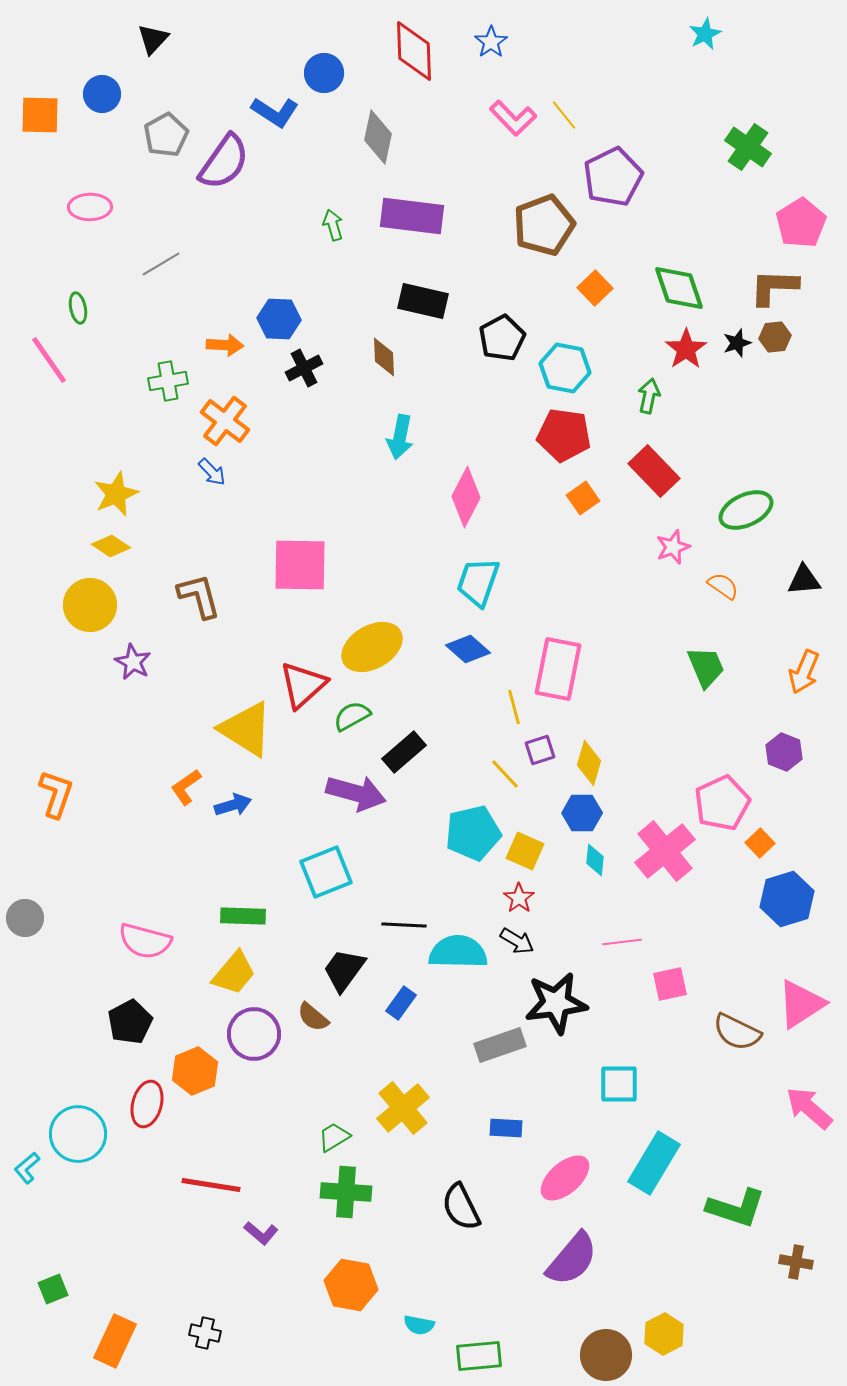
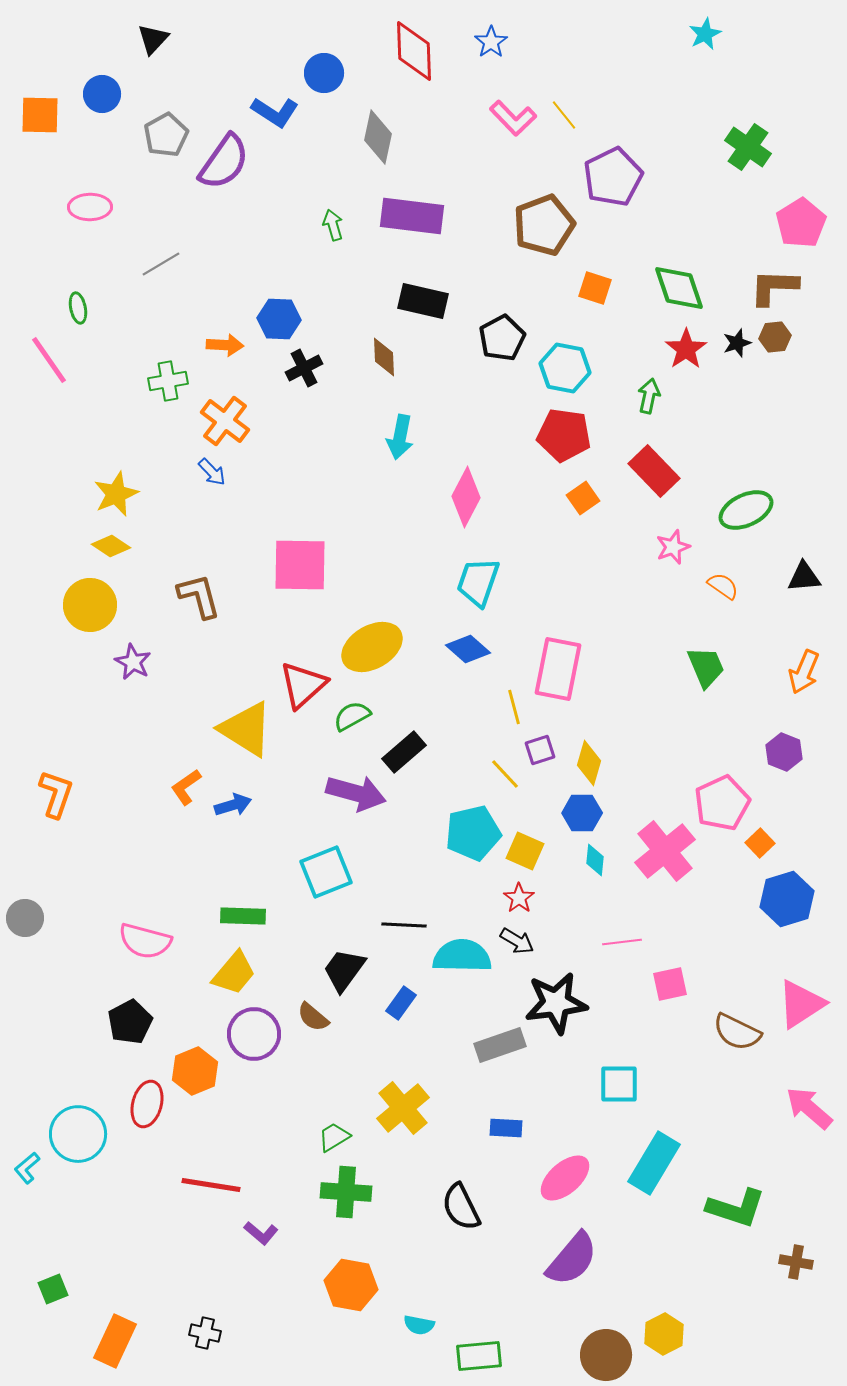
orange square at (595, 288): rotated 28 degrees counterclockwise
black triangle at (804, 580): moved 3 px up
cyan semicircle at (458, 952): moved 4 px right, 4 px down
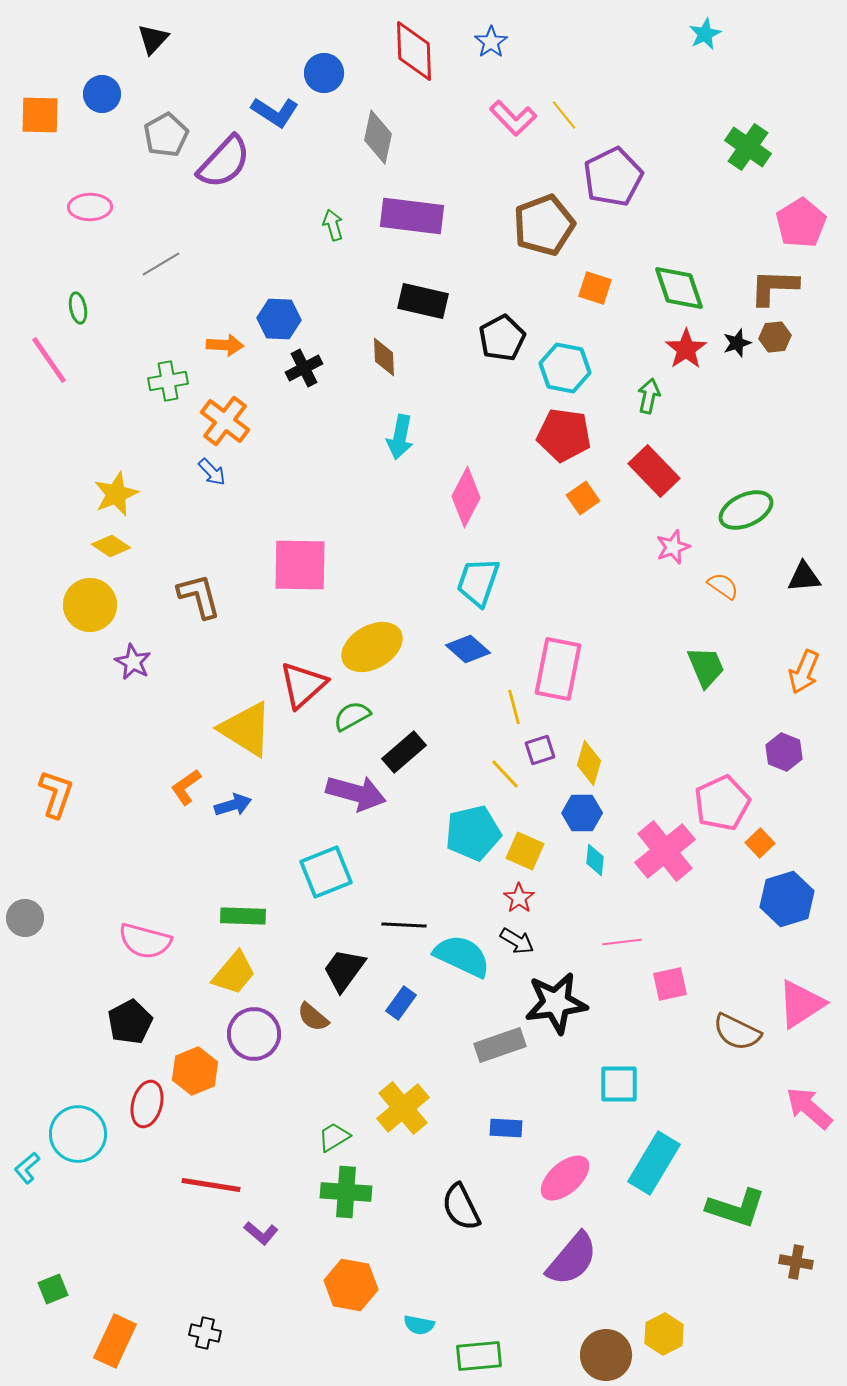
purple semicircle at (224, 162): rotated 8 degrees clockwise
cyan semicircle at (462, 956): rotated 24 degrees clockwise
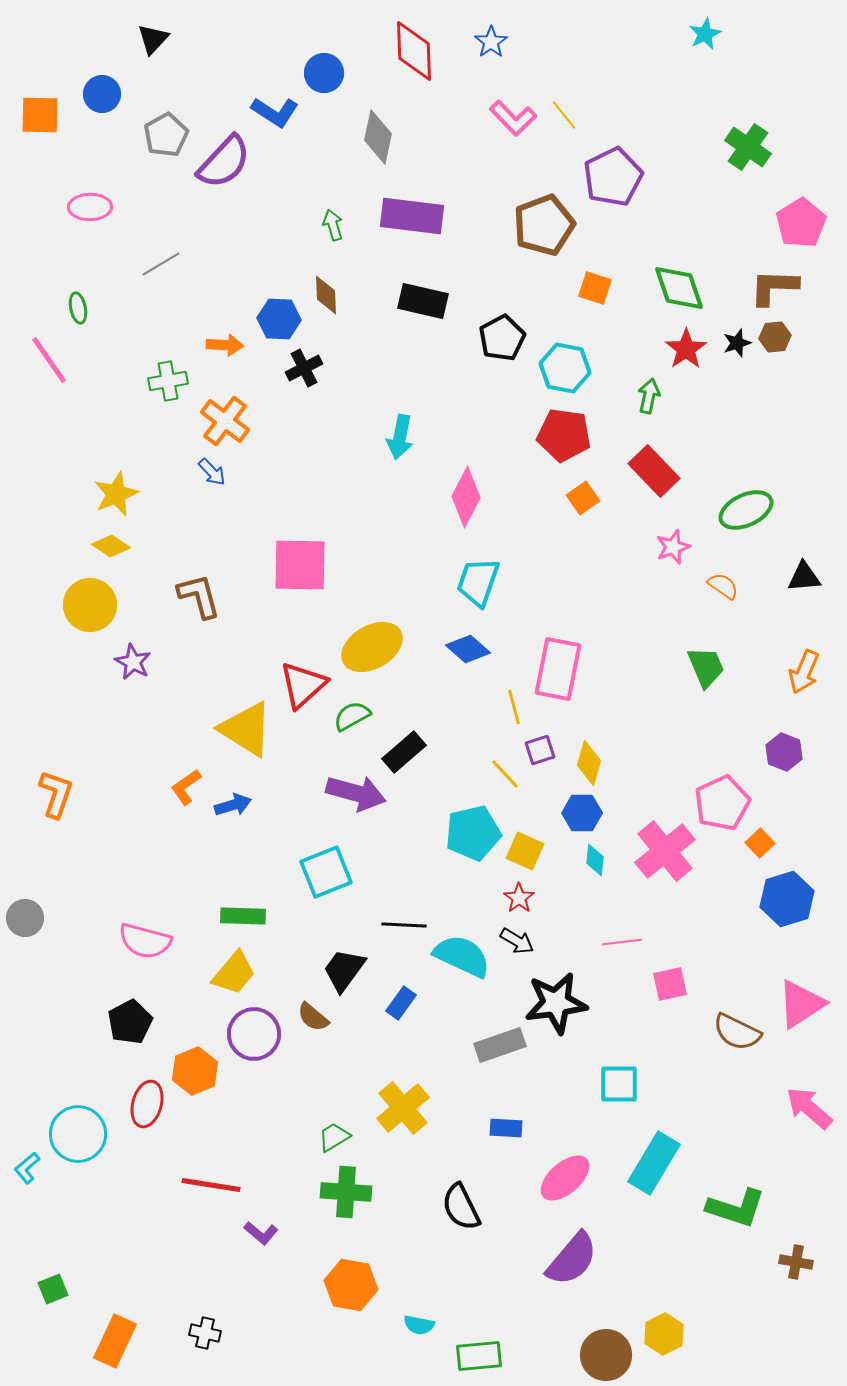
brown diamond at (384, 357): moved 58 px left, 62 px up
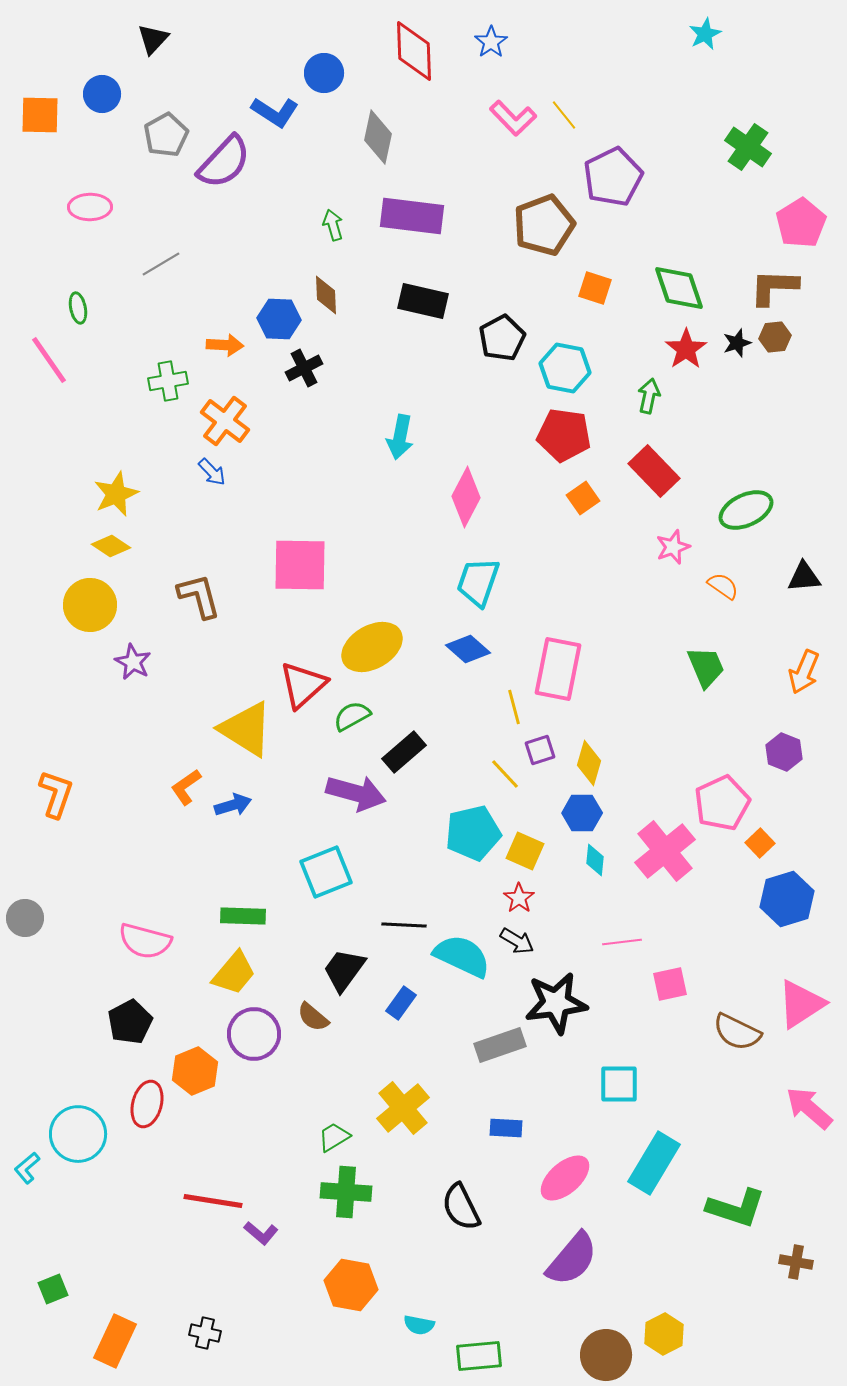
red line at (211, 1185): moved 2 px right, 16 px down
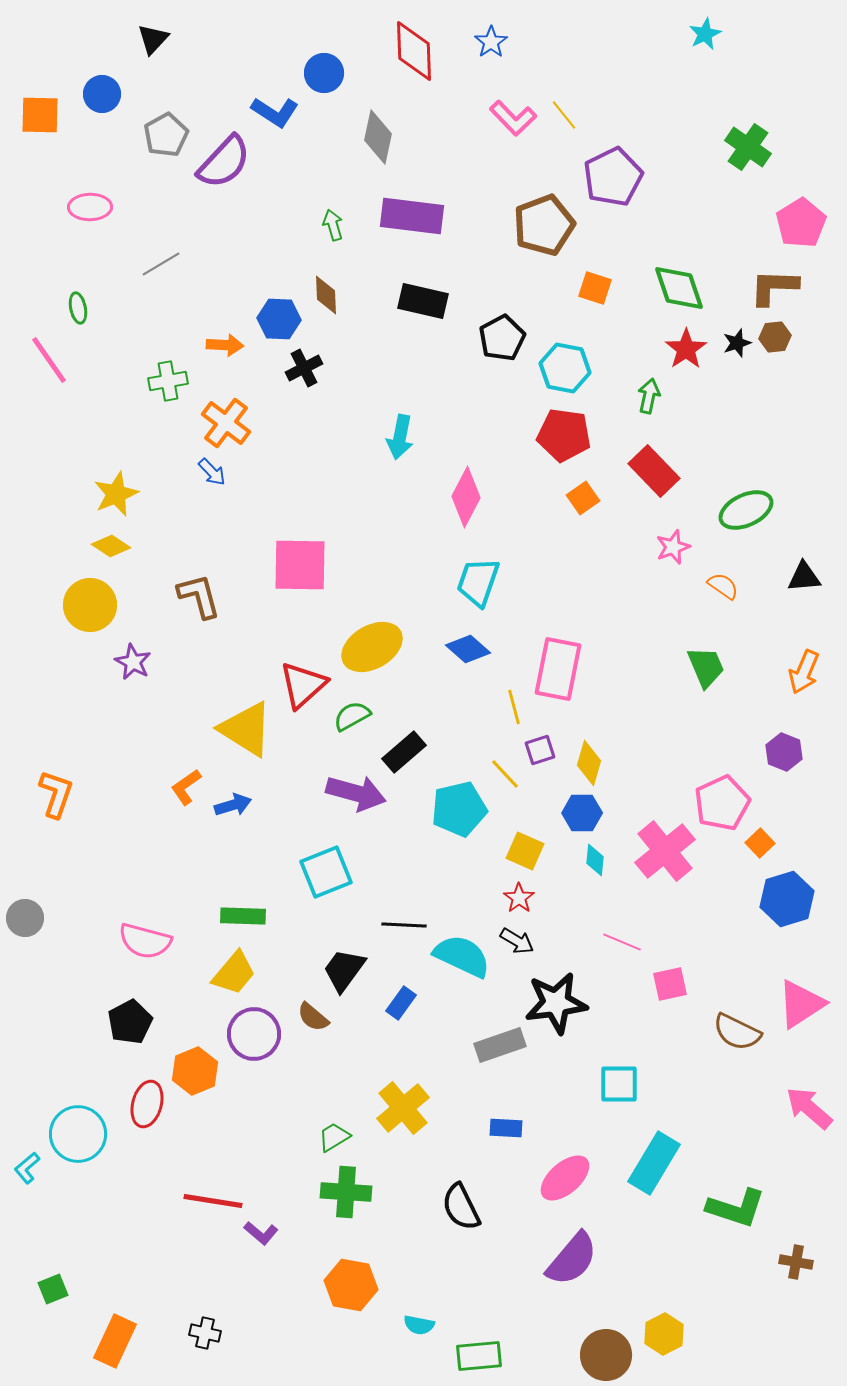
orange cross at (225, 421): moved 1 px right, 2 px down
cyan pentagon at (473, 833): moved 14 px left, 24 px up
pink line at (622, 942): rotated 30 degrees clockwise
